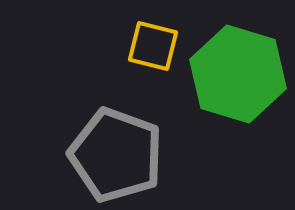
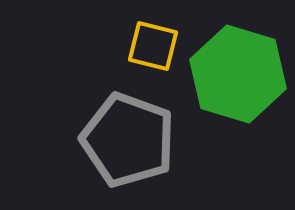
gray pentagon: moved 12 px right, 15 px up
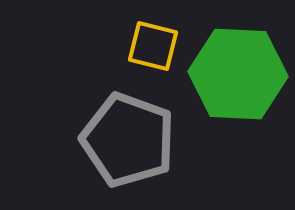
green hexagon: rotated 14 degrees counterclockwise
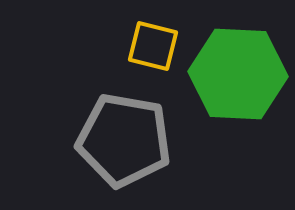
gray pentagon: moved 4 px left; rotated 10 degrees counterclockwise
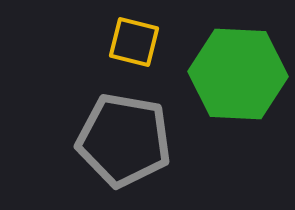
yellow square: moved 19 px left, 4 px up
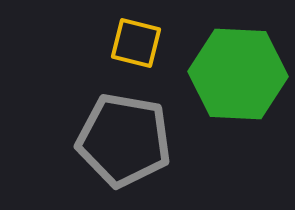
yellow square: moved 2 px right, 1 px down
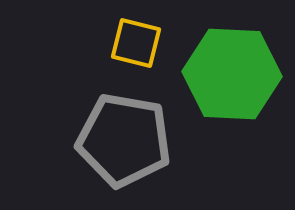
green hexagon: moved 6 px left
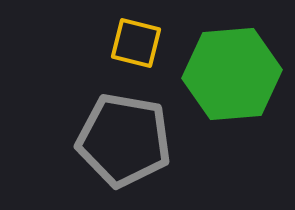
green hexagon: rotated 8 degrees counterclockwise
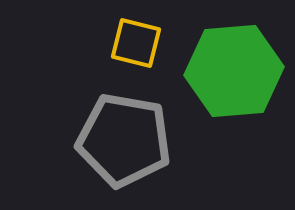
green hexagon: moved 2 px right, 3 px up
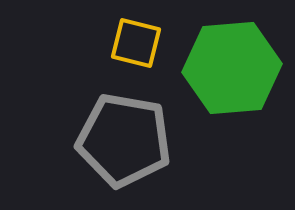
green hexagon: moved 2 px left, 3 px up
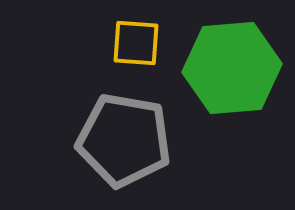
yellow square: rotated 10 degrees counterclockwise
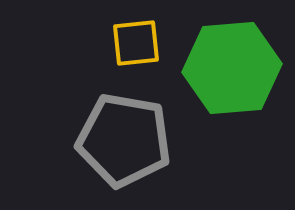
yellow square: rotated 10 degrees counterclockwise
